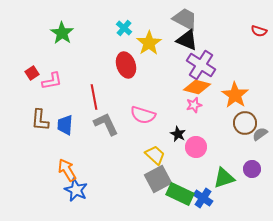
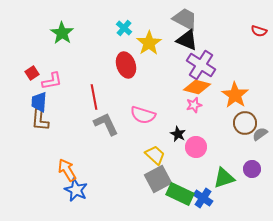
blue trapezoid: moved 26 px left, 23 px up
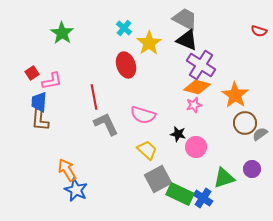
black star: rotated 14 degrees counterclockwise
yellow trapezoid: moved 8 px left, 5 px up
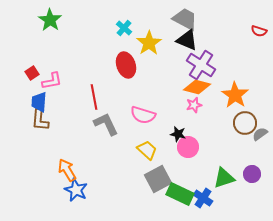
green star: moved 12 px left, 13 px up
pink circle: moved 8 px left
purple circle: moved 5 px down
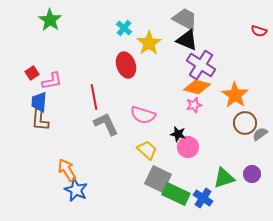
gray square: rotated 36 degrees counterclockwise
green rectangle: moved 4 px left
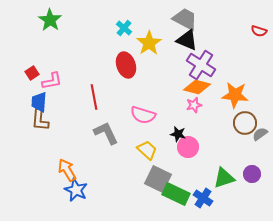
orange star: rotated 28 degrees counterclockwise
gray L-shape: moved 9 px down
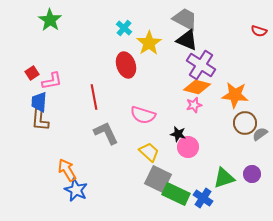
yellow trapezoid: moved 2 px right, 2 px down
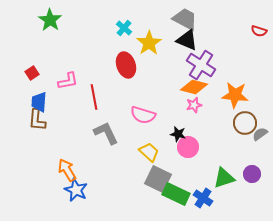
pink L-shape: moved 16 px right
orange diamond: moved 3 px left
brown L-shape: moved 3 px left
